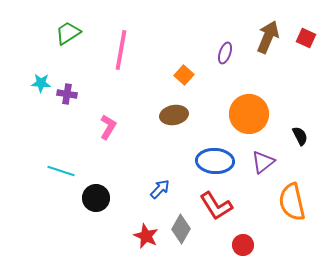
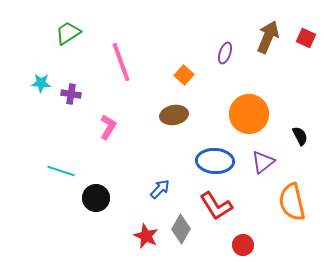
pink line: moved 12 px down; rotated 30 degrees counterclockwise
purple cross: moved 4 px right
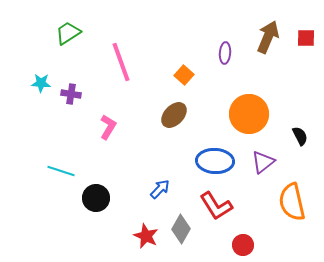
red square: rotated 24 degrees counterclockwise
purple ellipse: rotated 15 degrees counterclockwise
brown ellipse: rotated 36 degrees counterclockwise
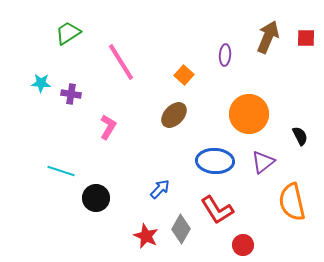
purple ellipse: moved 2 px down
pink line: rotated 12 degrees counterclockwise
red L-shape: moved 1 px right, 4 px down
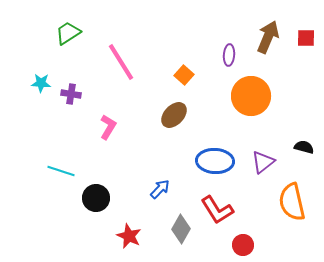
purple ellipse: moved 4 px right
orange circle: moved 2 px right, 18 px up
black semicircle: moved 4 px right, 11 px down; rotated 48 degrees counterclockwise
red star: moved 17 px left
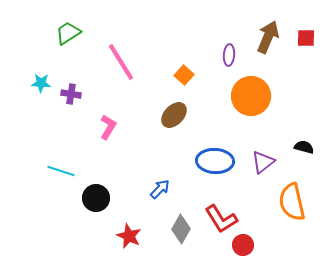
red L-shape: moved 4 px right, 9 px down
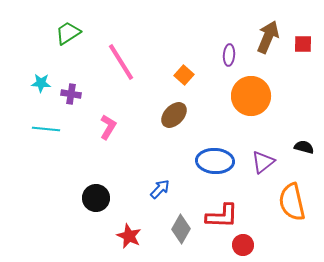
red square: moved 3 px left, 6 px down
cyan line: moved 15 px left, 42 px up; rotated 12 degrees counterclockwise
red L-shape: moved 1 px right, 3 px up; rotated 56 degrees counterclockwise
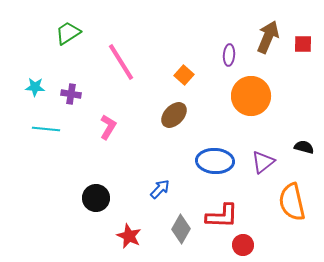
cyan star: moved 6 px left, 4 px down
